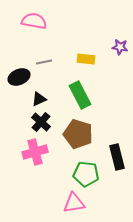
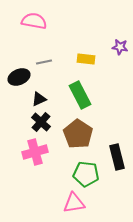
brown pentagon: rotated 16 degrees clockwise
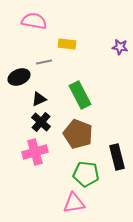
yellow rectangle: moved 19 px left, 15 px up
brown pentagon: rotated 12 degrees counterclockwise
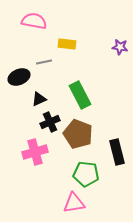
black cross: moved 9 px right; rotated 24 degrees clockwise
black rectangle: moved 5 px up
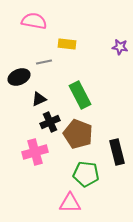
pink triangle: moved 4 px left; rotated 10 degrees clockwise
